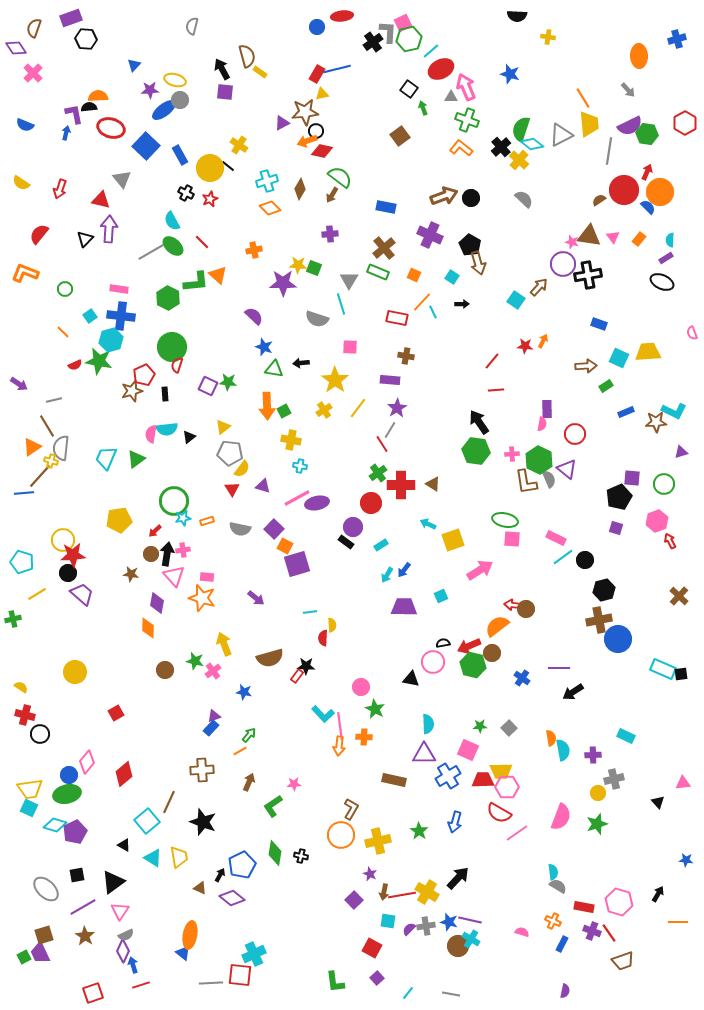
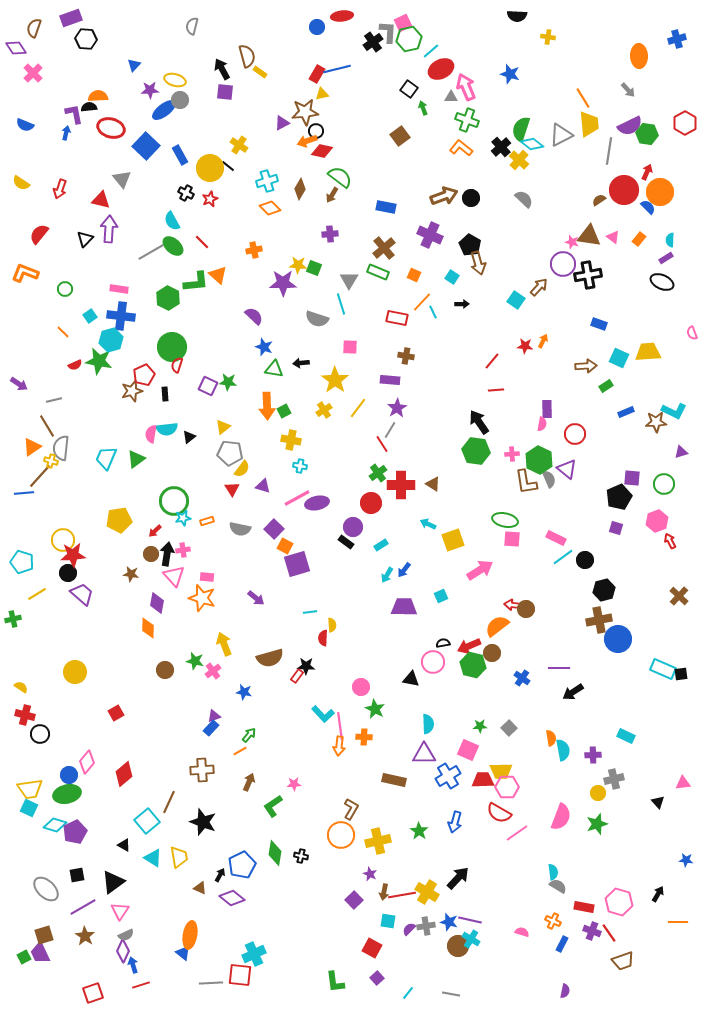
pink triangle at (613, 237): rotated 16 degrees counterclockwise
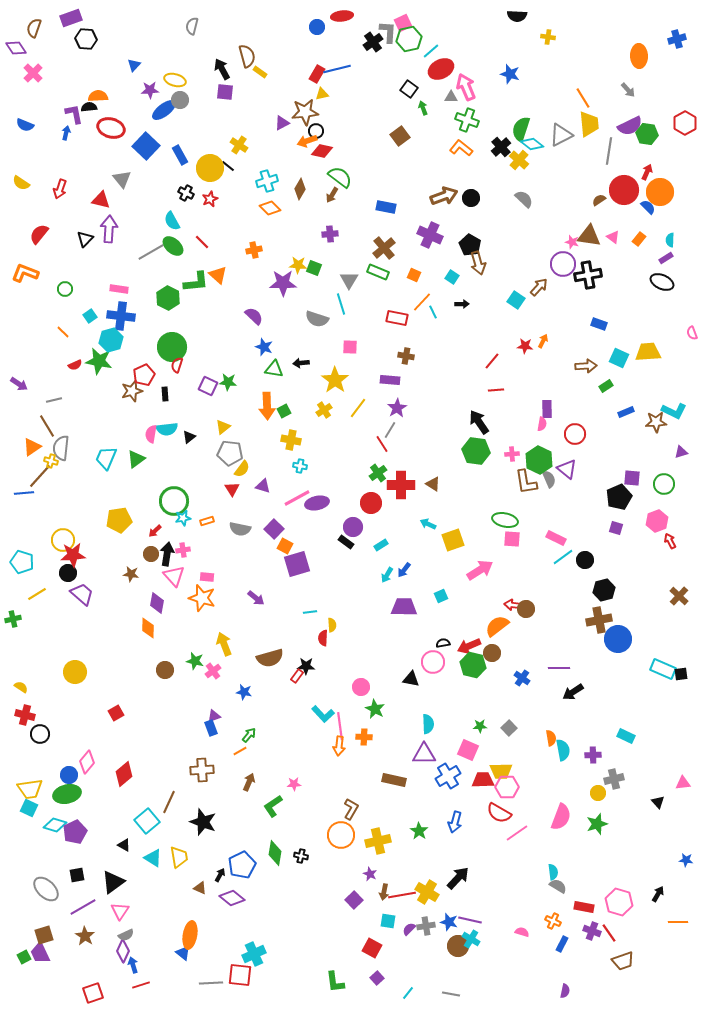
blue rectangle at (211, 728): rotated 63 degrees counterclockwise
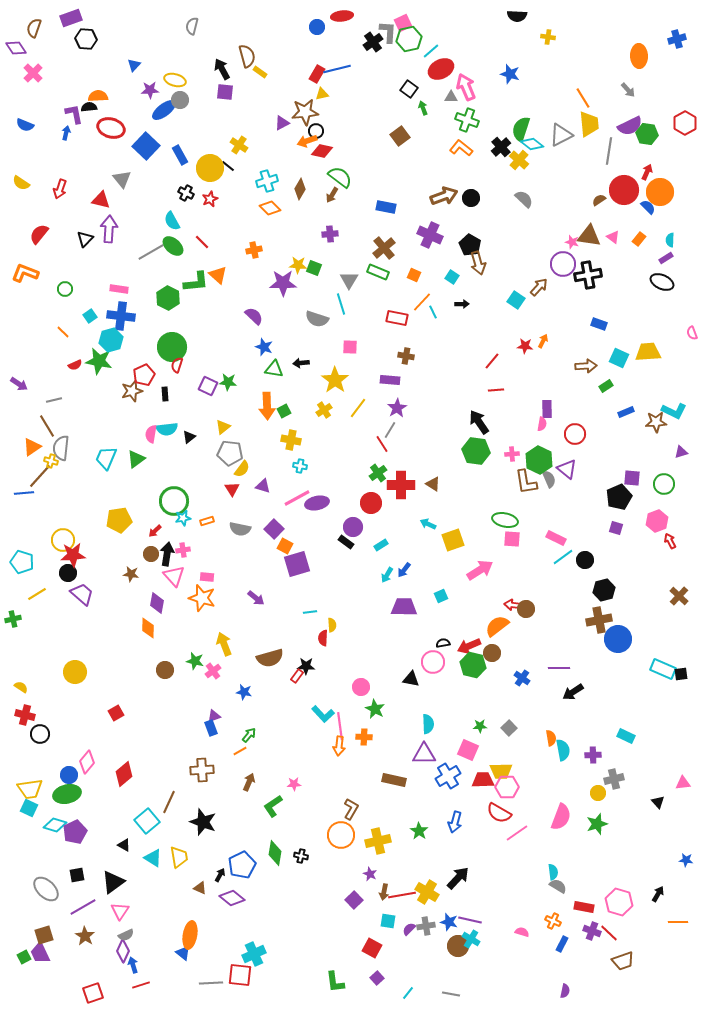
red line at (609, 933): rotated 12 degrees counterclockwise
